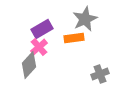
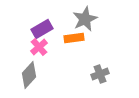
gray diamond: moved 10 px down
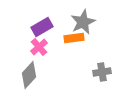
gray star: moved 2 px left, 3 px down
purple rectangle: moved 2 px up
gray cross: moved 2 px right, 2 px up; rotated 12 degrees clockwise
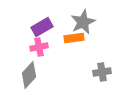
pink cross: rotated 30 degrees clockwise
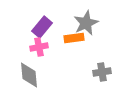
gray star: moved 3 px right, 1 px down
purple rectangle: rotated 20 degrees counterclockwise
gray diamond: rotated 48 degrees counterclockwise
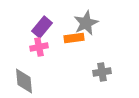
gray diamond: moved 5 px left, 6 px down
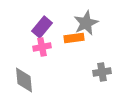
pink cross: moved 3 px right
gray diamond: moved 1 px up
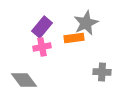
gray cross: rotated 12 degrees clockwise
gray diamond: rotated 32 degrees counterclockwise
